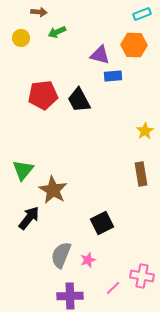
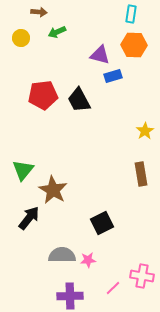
cyan rectangle: moved 11 px left; rotated 60 degrees counterclockwise
blue rectangle: rotated 12 degrees counterclockwise
gray semicircle: moved 1 px right; rotated 68 degrees clockwise
pink star: rotated 14 degrees clockwise
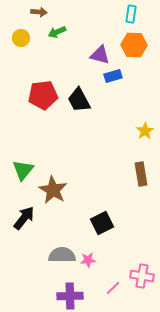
black arrow: moved 5 px left
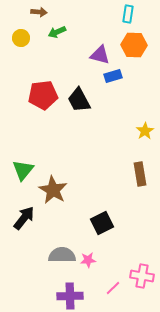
cyan rectangle: moved 3 px left
brown rectangle: moved 1 px left
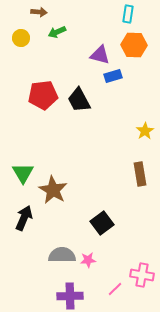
green triangle: moved 3 px down; rotated 10 degrees counterclockwise
black arrow: rotated 15 degrees counterclockwise
black square: rotated 10 degrees counterclockwise
pink cross: moved 1 px up
pink line: moved 2 px right, 1 px down
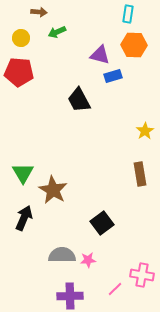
red pentagon: moved 24 px left, 23 px up; rotated 12 degrees clockwise
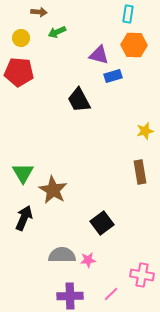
purple triangle: moved 1 px left
yellow star: rotated 18 degrees clockwise
brown rectangle: moved 2 px up
pink line: moved 4 px left, 5 px down
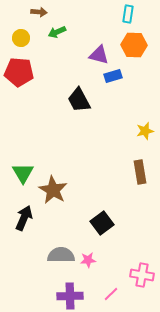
gray semicircle: moved 1 px left
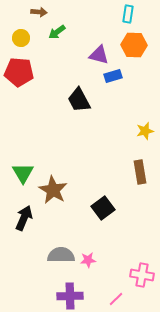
green arrow: rotated 12 degrees counterclockwise
black square: moved 1 px right, 15 px up
pink line: moved 5 px right, 5 px down
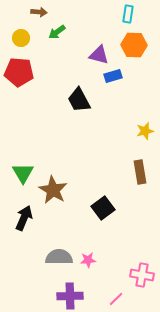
gray semicircle: moved 2 px left, 2 px down
